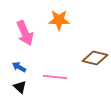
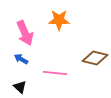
blue arrow: moved 2 px right, 8 px up
pink line: moved 4 px up
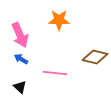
pink arrow: moved 5 px left, 2 px down
brown diamond: moved 1 px up
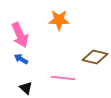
pink line: moved 8 px right, 5 px down
black triangle: moved 6 px right, 1 px down
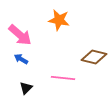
orange star: rotated 10 degrees clockwise
pink arrow: rotated 25 degrees counterclockwise
brown diamond: moved 1 px left
black triangle: rotated 32 degrees clockwise
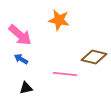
pink line: moved 2 px right, 4 px up
black triangle: rotated 32 degrees clockwise
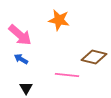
pink line: moved 2 px right, 1 px down
black triangle: rotated 48 degrees counterclockwise
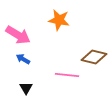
pink arrow: moved 2 px left; rotated 10 degrees counterclockwise
blue arrow: moved 2 px right
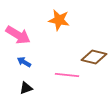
blue arrow: moved 1 px right, 3 px down
black triangle: rotated 40 degrees clockwise
